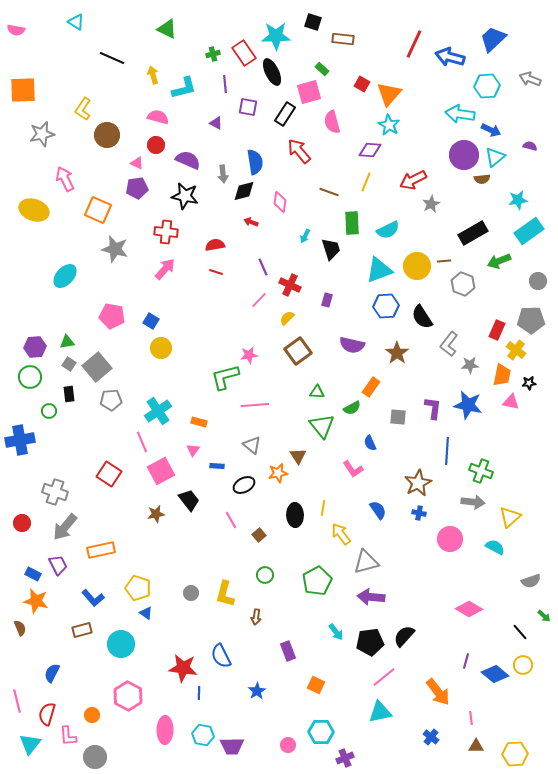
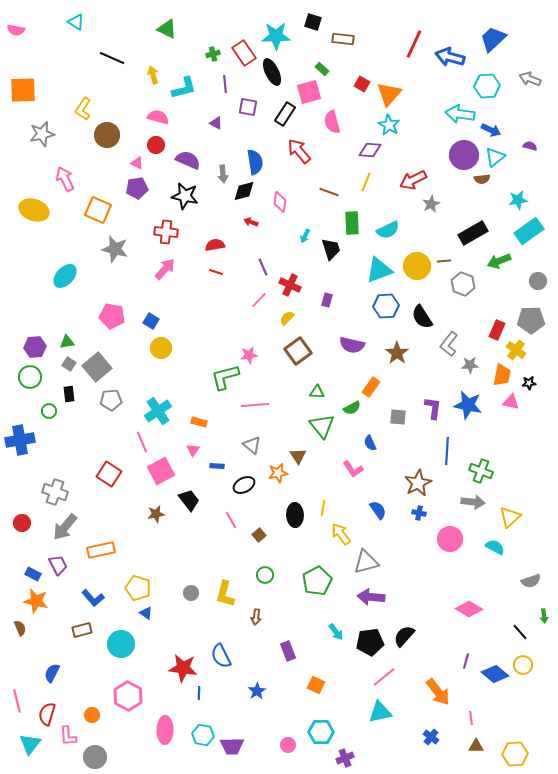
green arrow at (544, 616): rotated 40 degrees clockwise
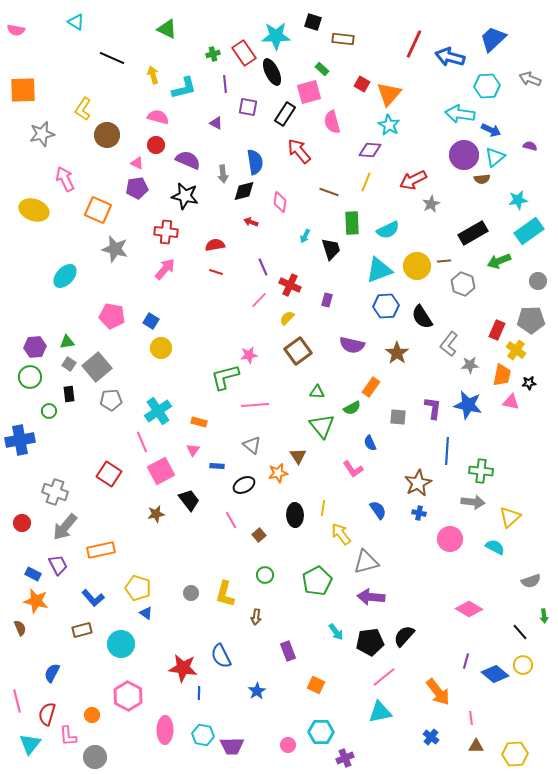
green cross at (481, 471): rotated 15 degrees counterclockwise
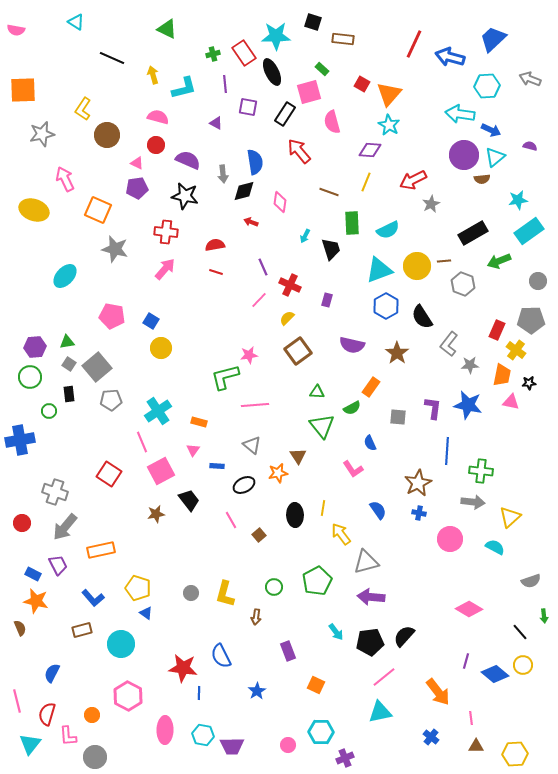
blue hexagon at (386, 306): rotated 25 degrees counterclockwise
green circle at (265, 575): moved 9 px right, 12 px down
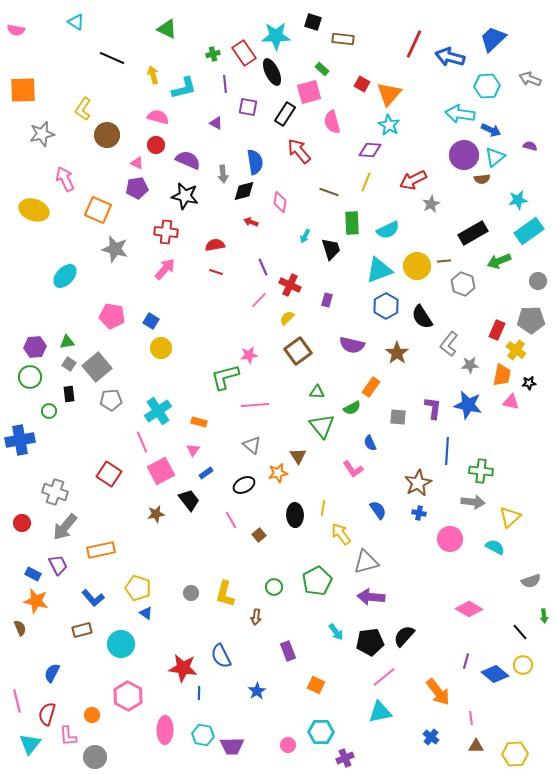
blue rectangle at (217, 466): moved 11 px left, 7 px down; rotated 40 degrees counterclockwise
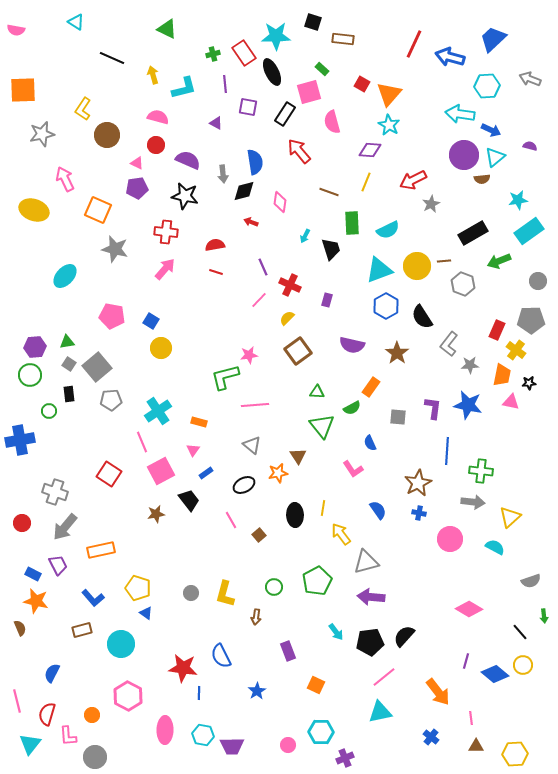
green circle at (30, 377): moved 2 px up
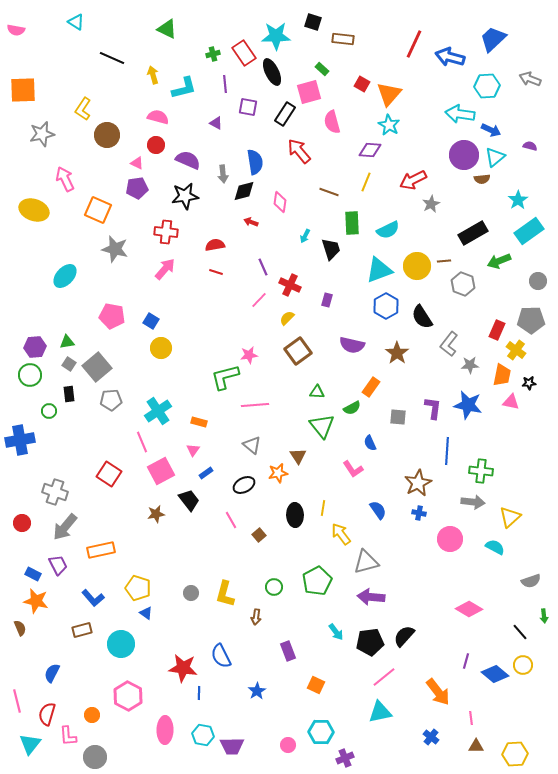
black star at (185, 196): rotated 20 degrees counterclockwise
cyan star at (518, 200): rotated 24 degrees counterclockwise
